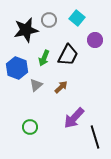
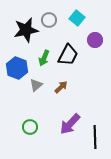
purple arrow: moved 4 px left, 6 px down
black line: rotated 15 degrees clockwise
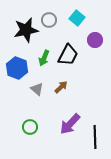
gray triangle: moved 1 px right, 4 px down; rotated 40 degrees counterclockwise
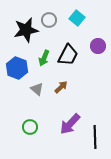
purple circle: moved 3 px right, 6 px down
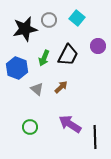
black star: moved 1 px left, 1 px up
purple arrow: rotated 80 degrees clockwise
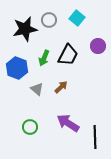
purple arrow: moved 2 px left, 1 px up
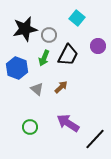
gray circle: moved 15 px down
black line: moved 2 px down; rotated 45 degrees clockwise
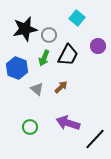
purple arrow: rotated 15 degrees counterclockwise
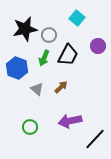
purple arrow: moved 2 px right, 2 px up; rotated 30 degrees counterclockwise
